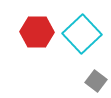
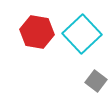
red hexagon: rotated 8 degrees clockwise
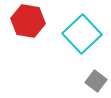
red hexagon: moved 9 px left, 11 px up
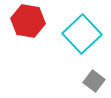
gray square: moved 2 px left
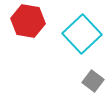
gray square: moved 1 px left
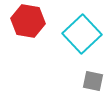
gray square: rotated 25 degrees counterclockwise
